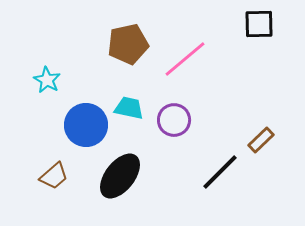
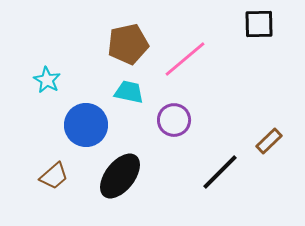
cyan trapezoid: moved 16 px up
brown rectangle: moved 8 px right, 1 px down
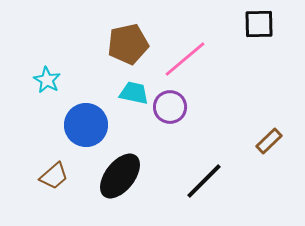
cyan trapezoid: moved 5 px right, 1 px down
purple circle: moved 4 px left, 13 px up
black line: moved 16 px left, 9 px down
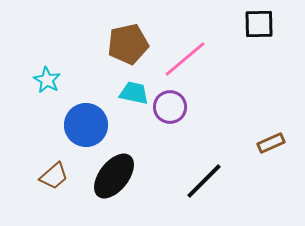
brown rectangle: moved 2 px right, 2 px down; rotated 20 degrees clockwise
black ellipse: moved 6 px left
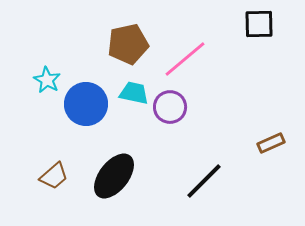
blue circle: moved 21 px up
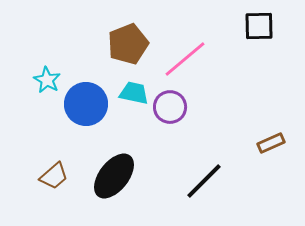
black square: moved 2 px down
brown pentagon: rotated 9 degrees counterclockwise
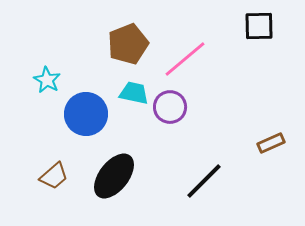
blue circle: moved 10 px down
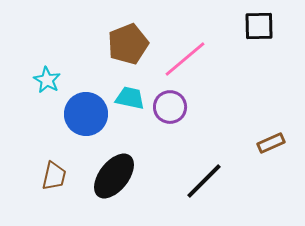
cyan trapezoid: moved 4 px left, 5 px down
brown trapezoid: rotated 36 degrees counterclockwise
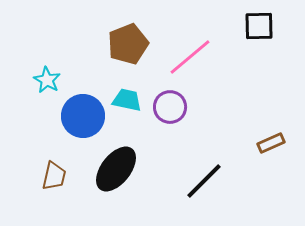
pink line: moved 5 px right, 2 px up
cyan trapezoid: moved 3 px left, 2 px down
blue circle: moved 3 px left, 2 px down
black ellipse: moved 2 px right, 7 px up
